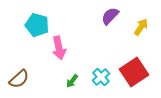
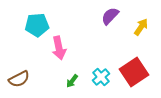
cyan pentagon: rotated 20 degrees counterclockwise
brown semicircle: rotated 15 degrees clockwise
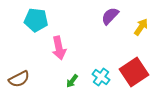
cyan pentagon: moved 1 px left, 5 px up; rotated 10 degrees clockwise
cyan cross: rotated 12 degrees counterclockwise
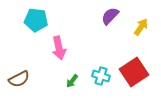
cyan cross: moved 1 px up; rotated 18 degrees counterclockwise
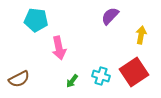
yellow arrow: moved 8 px down; rotated 24 degrees counterclockwise
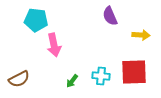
purple semicircle: rotated 66 degrees counterclockwise
yellow arrow: rotated 84 degrees clockwise
pink arrow: moved 5 px left, 3 px up
red square: rotated 32 degrees clockwise
cyan cross: rotated 12 degrees counterclockwise
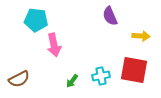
yellow arrow: moved 1 px down
red square: moved 2 px up; rotated 12 degrees clockwise
cyan cross: rotated 18 degrees counterclockwise
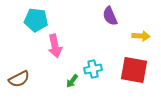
pink arrow: moved 1 px right, 1 px down
cyan cross: moved 8 px left, 7 px up
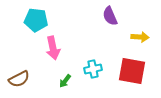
yellow arrow: moved 1 px left, 1 px down
pink arrow: moved 2 px left, 2 px down
red square: moved 2 px left, 1 px down
green arrow: moved 7 px left
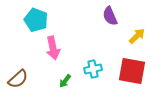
cyan pentagon: rotated 15 degrees clockwise
yellow arrow: moved 3 px left, 1 px up; rotated 48 degrees counterclockwise
brown semicircle: moved 1 px left; rotated 15 degrees counterclockwise
